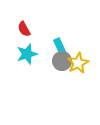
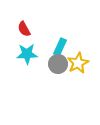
cyan rectangle: rotated 48 degrees clockwise
cyan star: rotated 15 degrees clockwise
gray circle: moved 4 px left, 3 px down
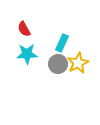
cyan rectangle: moved 2 px right, 4 px up
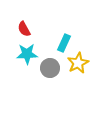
cyan rectangle: moved 2 px right
gray circle: moved 8 px left, 4 px down
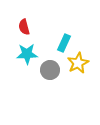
red semicircle: moved 2 px up; rotated 14 degrees clockwise
gray circle: moved 2 px down
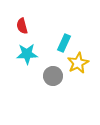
red semicircle: moved 2 px left, 1 px up
gray circle: moved 3 px right, 6 px down
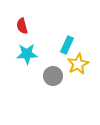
cyan rectangle: moved 3 px right, 2 px down
yellow star: moved 1 px down
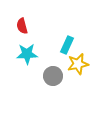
yellow star: rotated 15 degrees clockwise
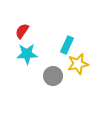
red semicircle: moved 5 px down; rotated 49 degrees clockwise
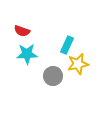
red semicircle: rotated 105 degrees counterclockwise
